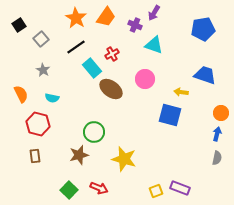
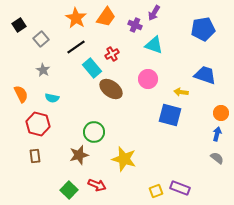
pink circle: moved 3 px right
gray semicircle: rotated 64 degrees counterclockwise
red arrow: moved 2 px left, 3 px up
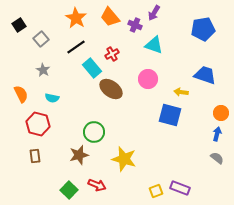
orange trapezoid: moved 4 px right; rotated 105 degrees clockwise
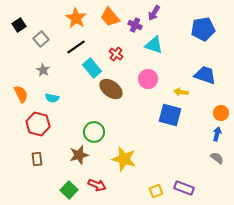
red cross: moved 4 px right; rotated 24 degrees counterclockwise
brown rectangle: moved 2 px right, 3 px down
purple rectangle: moved 4 px right
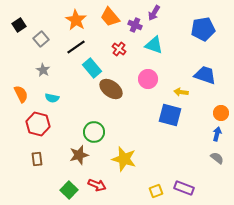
orange star: moved 2 px down
red cross: moved 3 px right, 5 px up
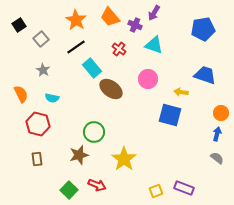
yellow star: rotated 20 degrees clockwise
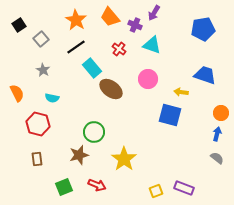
cyan triangle: moved 2 px left
orange semicircle: moved 4 px left, 1 px up
green square: moved 5 px left, 3 px up; rotated 24 degrees clockwise
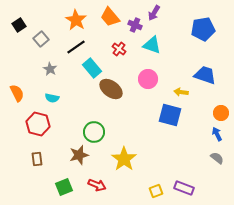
gray star: moved 7 px right, 1 px up
blue arrow: rotated 40 degrees counterclockwise
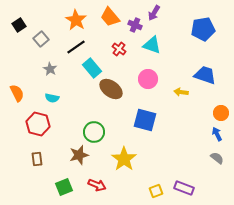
blue square: moved 25 px left, 5 px down
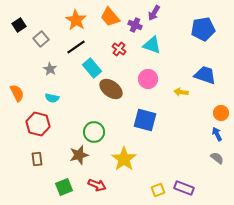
yellow square: moved 2 px right, 1 px up
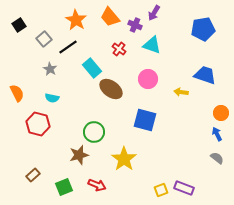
gray square: moved 3 px right
black line: moved 8 px left
brown rectangle: moved 4 px left, 16 px down; rotated 56 degrees clockwise
yellow square: moved 3 px right
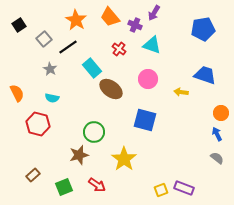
red arrow: rotated 12 degrees clockwise
